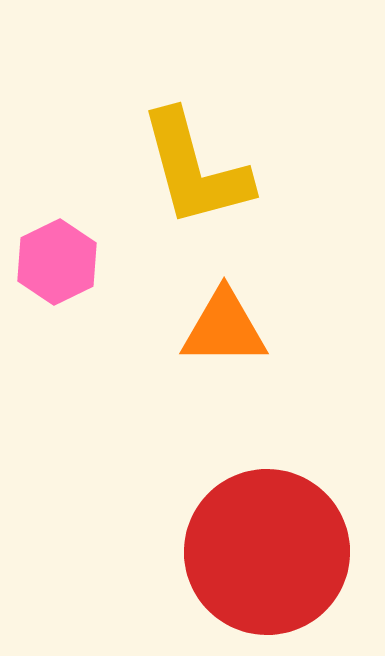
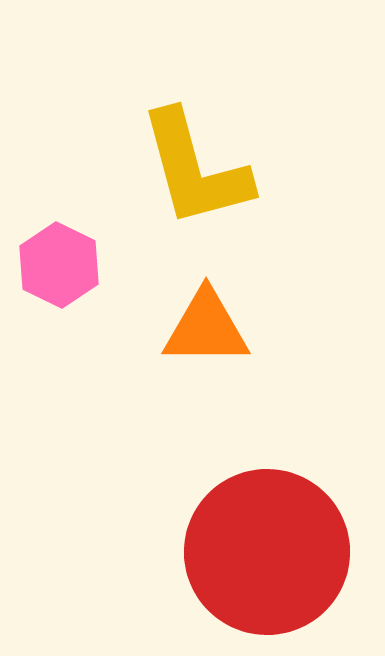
pink hexagon: moved 2 px right, 3 px down; rotated 8 degrees counterclockwise
orange triangle: moved 18 px left
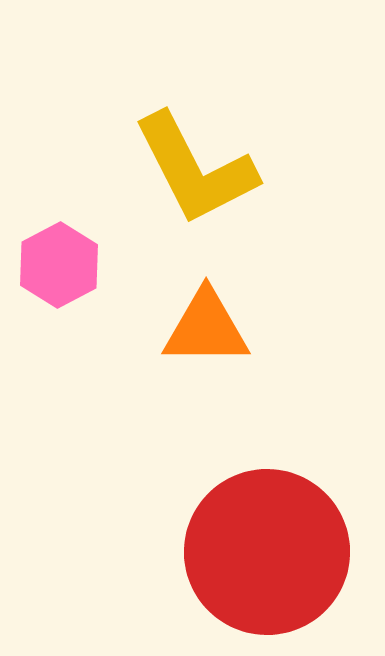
yellow L-shape: rotated 12 degrees counterclockwise
pink hexagon: rotated 6 degrees clockwise
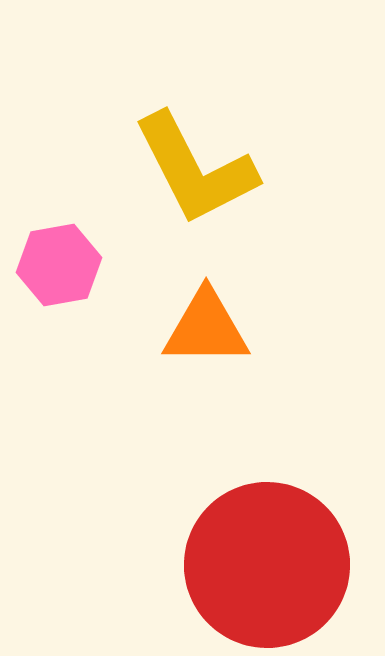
pink hexagon: rotated 18 degrees clockwise
red circle: moved 13 px down
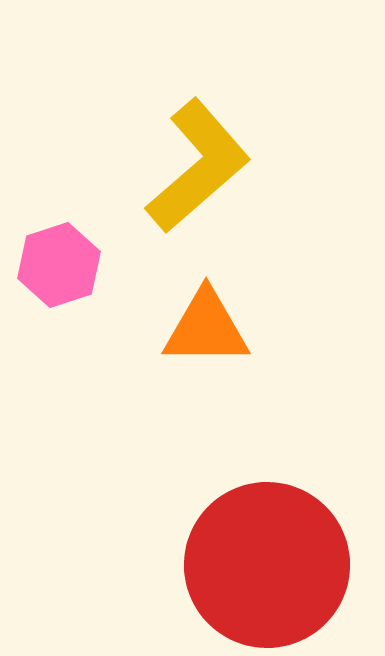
yellow L-shape: moved 3 px right, 3 px up; rotated 104 degrees counterclockwise
pink hexagon: rotated 8 degrees counterclockwise
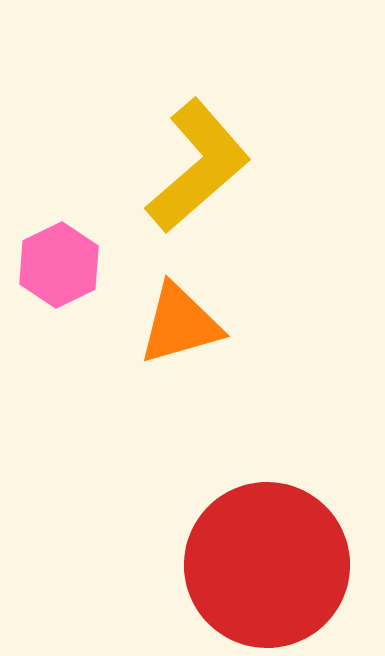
pink hexagon: rotated 8 degrees counterclockwise
orange triangle: moved 26 px left, 4 px up; rotated 16 degrees counterclockwise
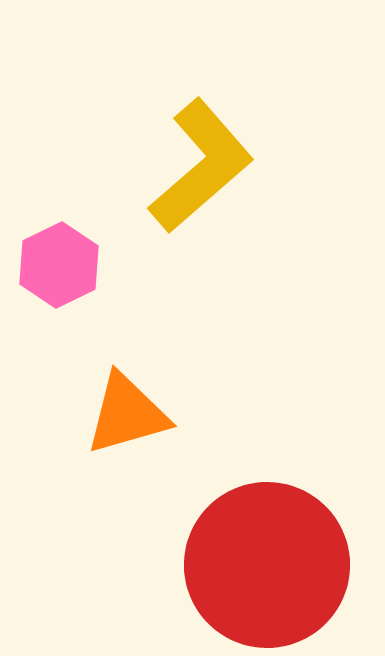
yellow L-shape: moved 3 px right
orange triangle: moved 53 px left, 90 px down
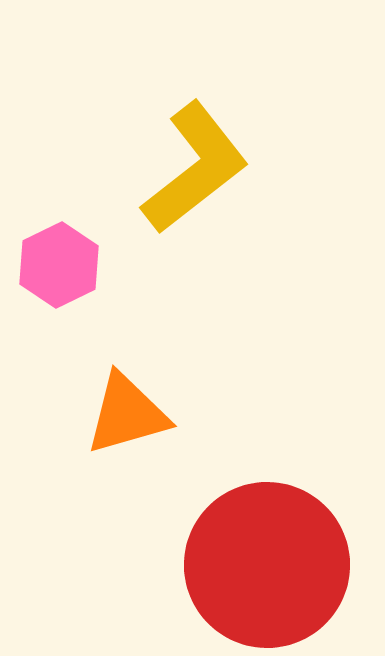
yellow L-shape: moved 6 px left, 2 px down; rotated 3 degrees clockwise
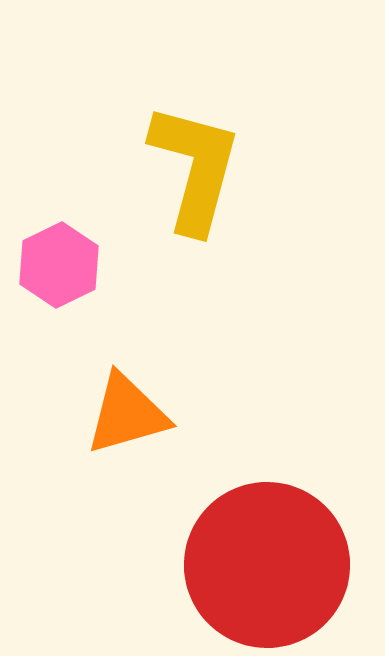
yellow L-shape: rotated 37 degrees counterclockwise
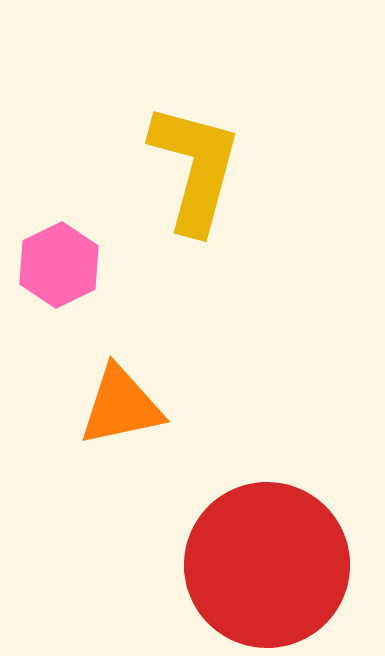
orange triangle: moved 6 px left, 8 px up; rotated 4 degrees clockwise
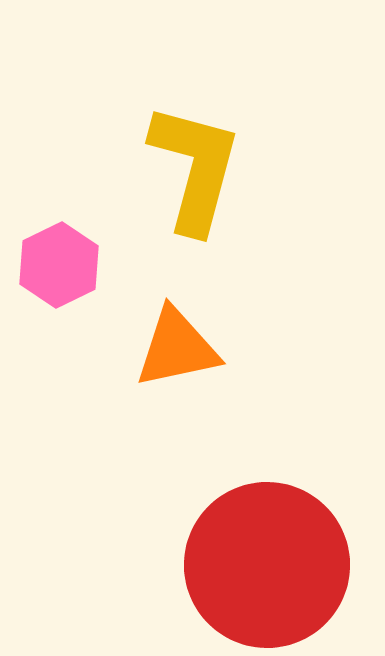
orange triangle: moved 56 px right, 58 px up
